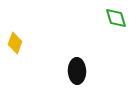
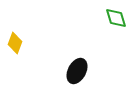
black ellipse: rotated 30 degrees clockwise
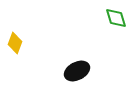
black ellipse: rotated 35 degrees clockwise
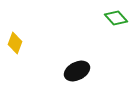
green diamond: rotated 25 degrees counterclockwise
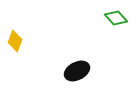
yellow diamond: moved 2 px up
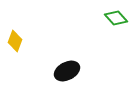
black ellipse: moved 10 px left
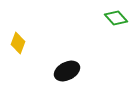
yellow diamond: moved 3 px right, 2 px down
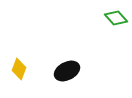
yellow diamond: moved 1 px right, 26 px down
